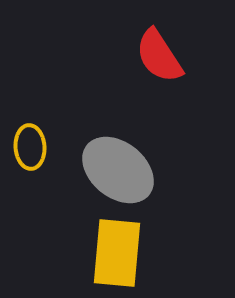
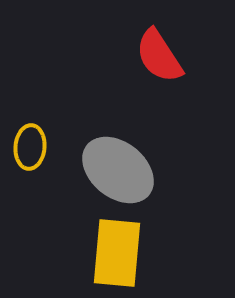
yellow ellipse: rotated 9 degrees clockwise
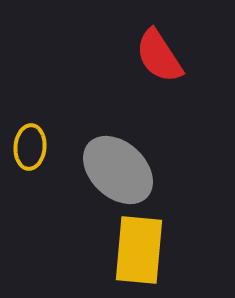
gray ellipse: rotated 4 degrees clockwise
yellow rectangle: moved 22 px right, 3 px up
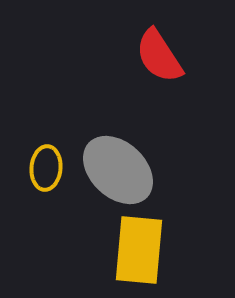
yellow ellipse: moved 16 px right, 21 px down
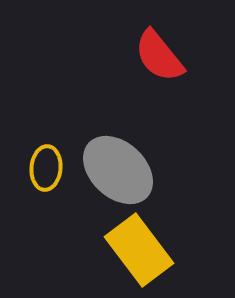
red semicircle: rotated 6 degrees counterclockwise
yellow rectangle: rotated 42 degrees counterclockwise
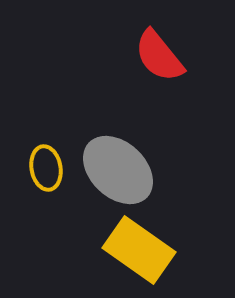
yellow ellipse: rotated 15 degrees counterclockwise
yellow rectangle: rotated 18 degrees counterclockwise
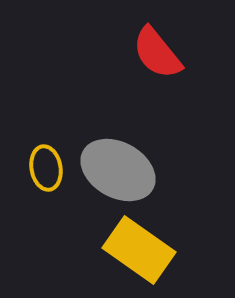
red semicircle: moved 2 px left, 3 px up
gray ellipse: rotated 14 degrees counterclockwise
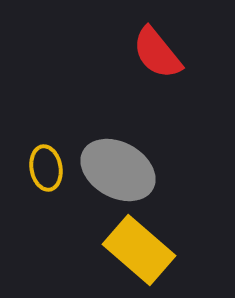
yellow rectangle: rotated 6 degrees clockwise
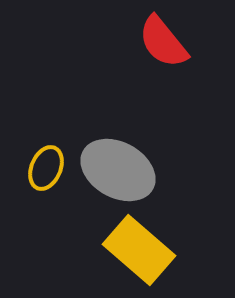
red semicircle: moved 6 px right, 11 px up
yellow ellipse: rotated 33 degrees clockwise
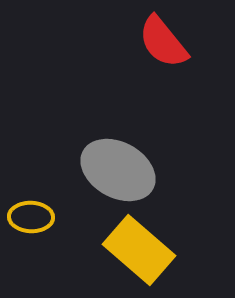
yellow ellipse: moved 15 px left, 49 px down; rotated 69 degrees clockwise
